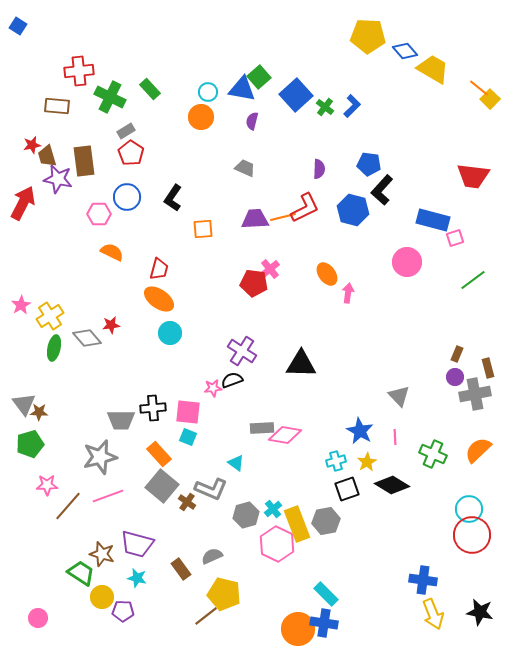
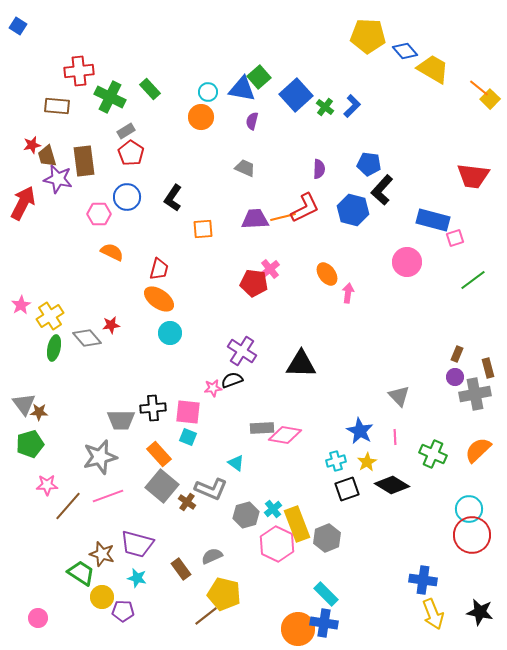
gray hexagon at (326, 521): moved 1 px right, 17 px down; rotated 12 degrees counterclockwise
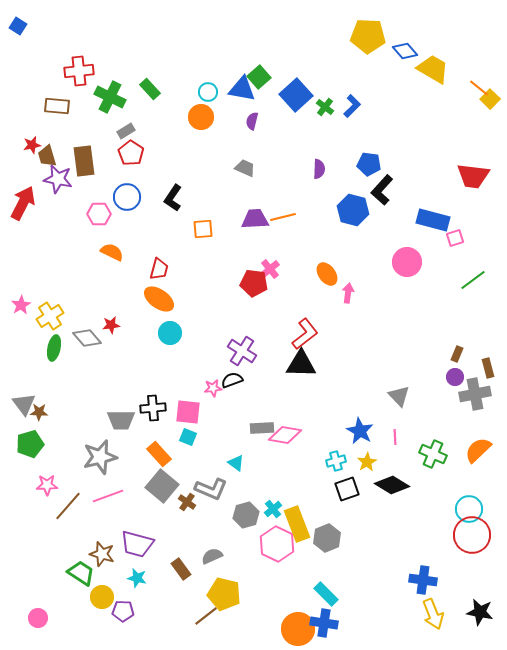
red L-shape at (305, 208): moved 126 px down; rotated 12 degrees counterclockwise
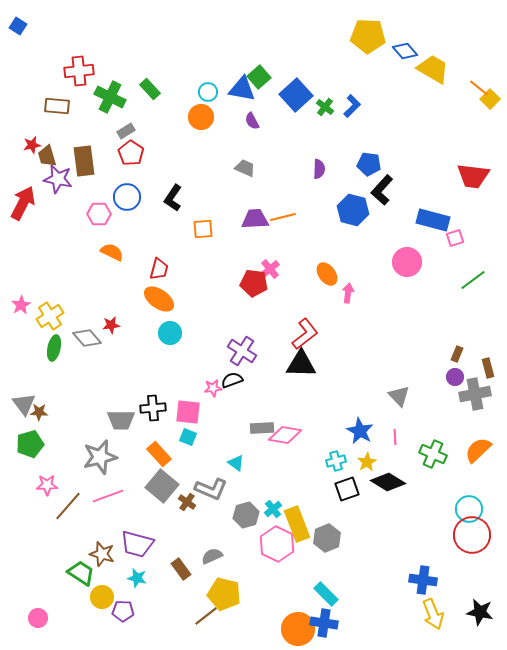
purple semicircle at (252, 121): rotated 42 degrees counterclockwise
black diamond at (392, 485): moved 4 px left, 3 px up
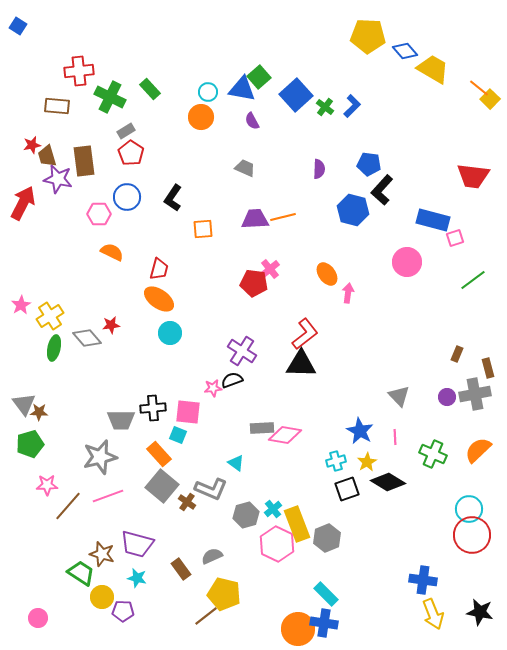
purple circle at (455, 377): moved 8 px left, 20 px down
cyan square at (188, 437): moved 10 px left, 2 px up
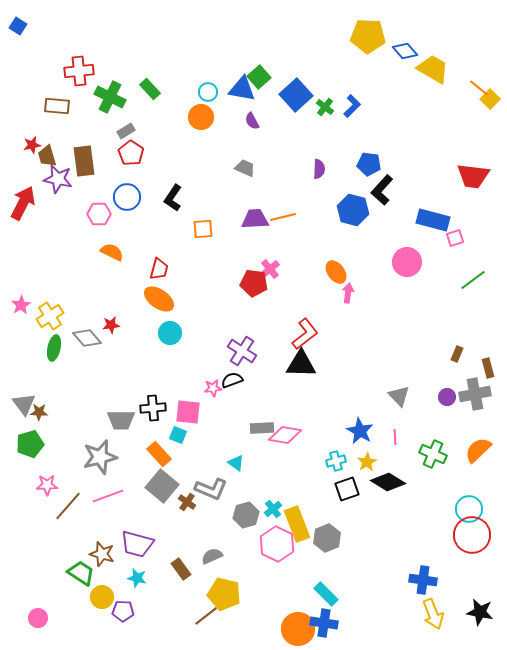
orange ellipse at (327, 274): moved 9 px right, 2 px up
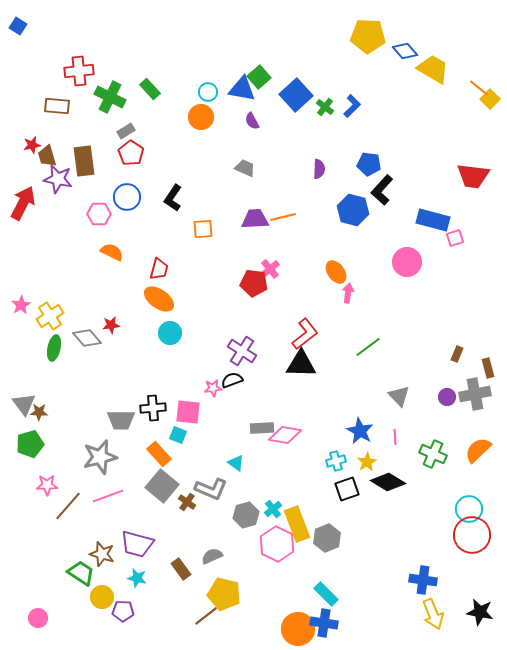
green line at (473, 280): moved 105 px left, 67 px down
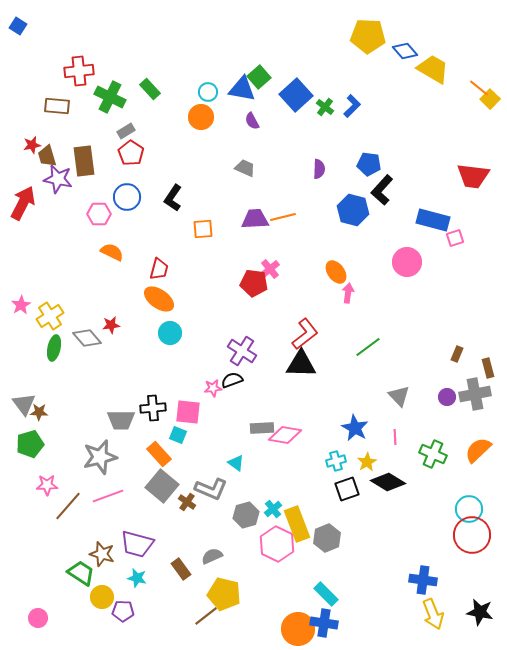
blue star at (360, 431): moved 5 px left, 3 px up
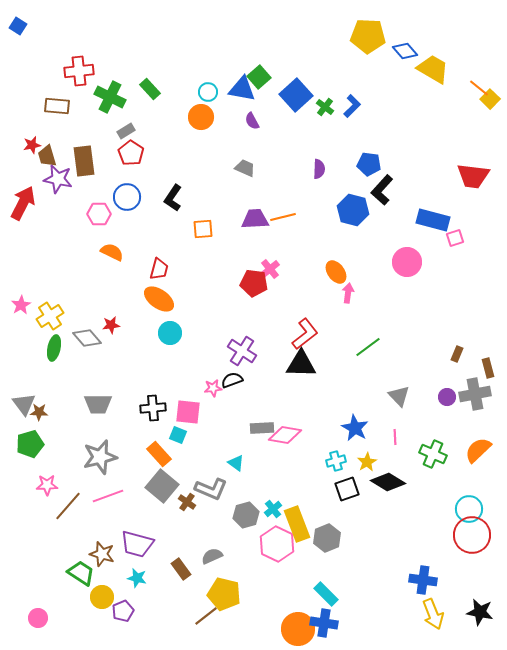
gray trapezoid at (121, 420): moved 23 px left, 16 px up
purple pentagon at (123, 611): rotated 25 degrees counterclockwise
